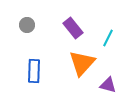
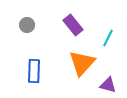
purple rectangle: moved 3 px up
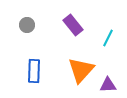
orange triangle: moved 1 px left, 7 px down
purple triangle: rotated 18 degrees counterclockwise
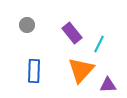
purple rectangle: moved 1 px left, 8 px down
cyan line: moved 9 px left, 6 px down
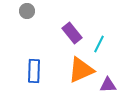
gray circle: moved 14 px up
orange triangle: rotated 24 degrees clockwise
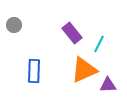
gray circle: moved 13 px left, 14 px down
orange triangle: moved 3 px right
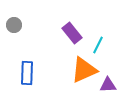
cyan line: moved 1 px left, 1 px down
blue rectangle: moved 7 px left, 2 px down
